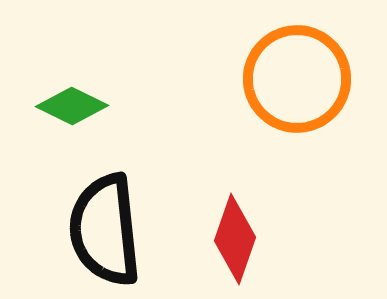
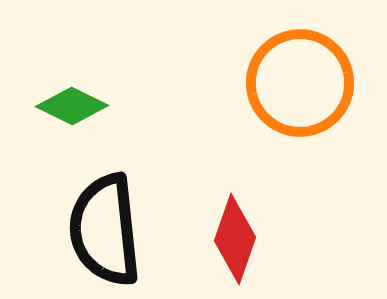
orange circle: moved 3 px right, 4 px down
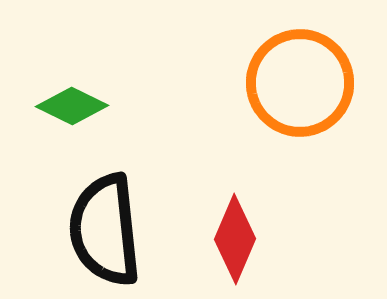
red diamond: rotated 4 degrees clockwise
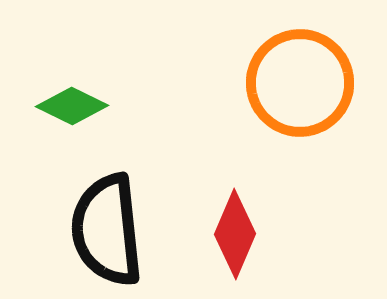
black semicircle: moved 2 px right
red diamond: moved 5 px up
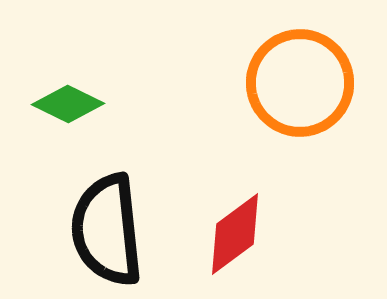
green diamond: moved 4 px left, 2 px up
red diamond: rotated 30 degrees clockwise
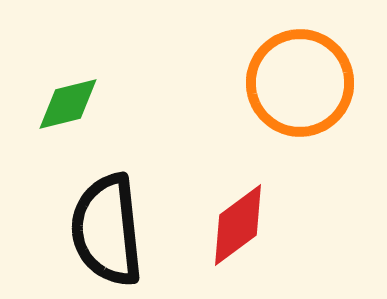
green diamond: rotated 40 degrees counterclockwise
red diamond: moved 3 px right, 9 px up
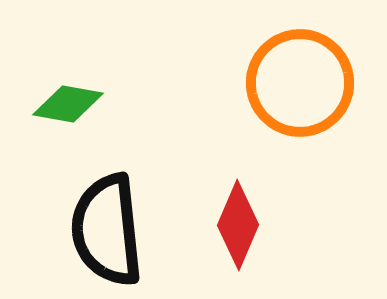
green diamond: rotated 24 degrees clockwise
red diamond: rotated 30 degrees counterclockwise
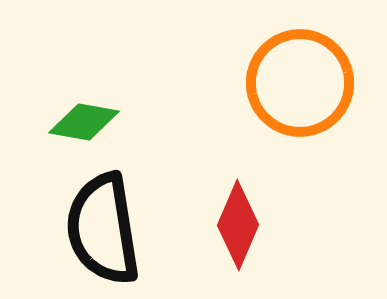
green diamond: moved 16 px right, 18 px down
black semicircle: moved 4 px left, 1 px up; rotated 3 degrees counterclockwise
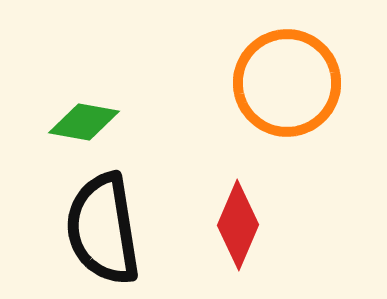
orange circle: moved 13 px left
